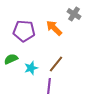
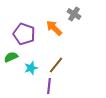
purple pentagon: moved 3 px down; rotated 15 degrees clockwise
green semicircle: moved 2 px up
brown line: moved 1 px down
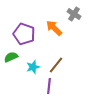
cyan star: moved 2 px right, 1 px up
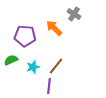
purple pentagon: moved 1 px right, 2 px down; rotated 15 degrees counterclockwise
green semicircle: moved 3 px down
brown line: moved 1 px down
